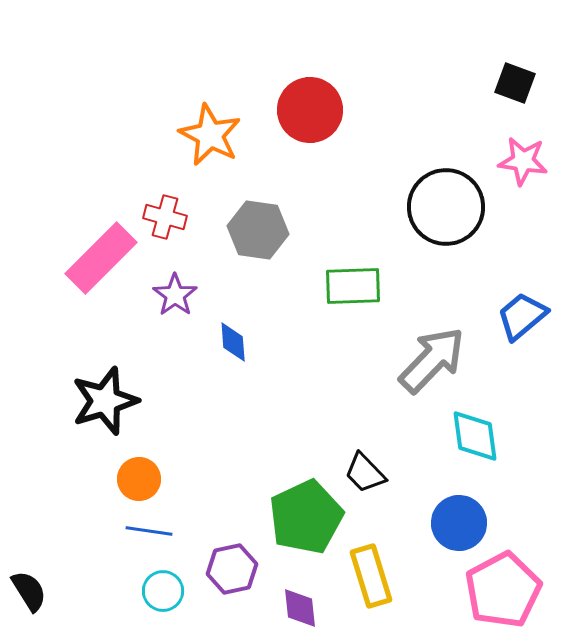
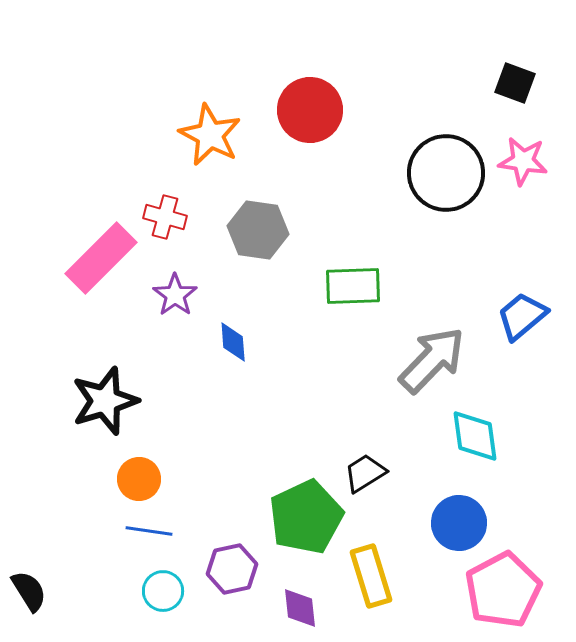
black circle: moved 34 px up
black trapezoid: rotated 102 degrees clockwise
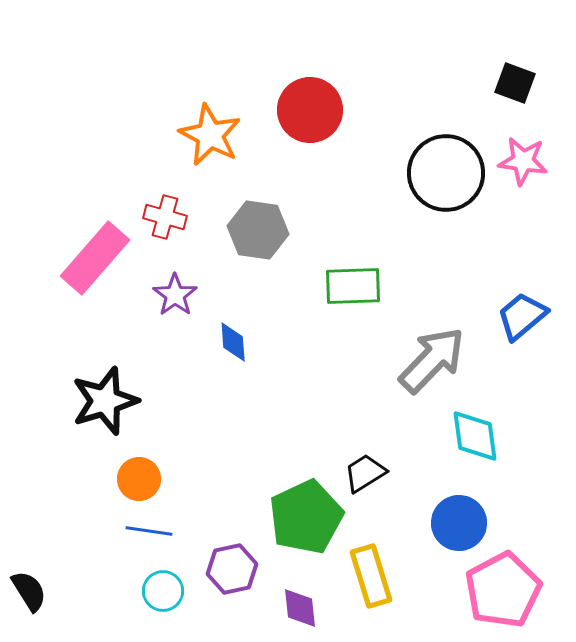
pink rectangle: moved 6 px left; rotated 4 degrees counterclockwise
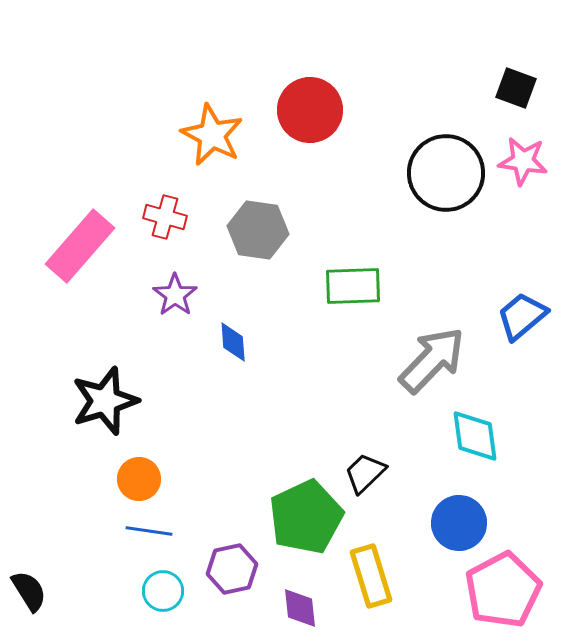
black square: moved 1 px right, 5 px down
orange star: moved 2 px right
pink rectangle: moved 15 px left, 12 px up
black trapezoid: rotated 12 degrees counterclockwise
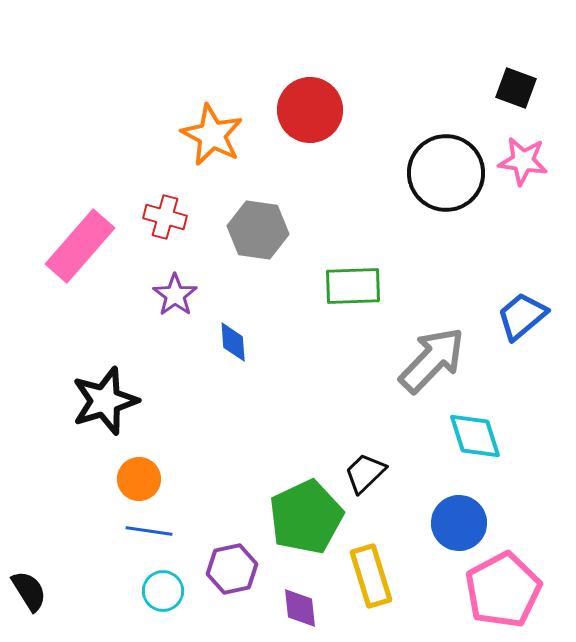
cyan diamond: rotated 10 degrees counterclockwise
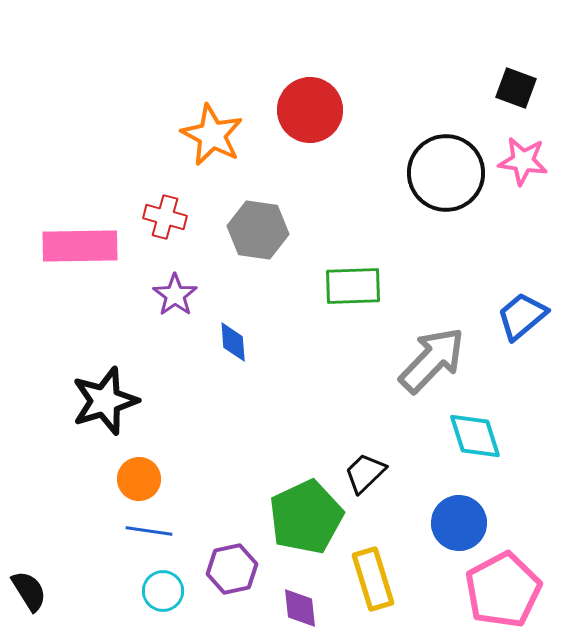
pink rectangle: rotated 48 degrees clockwise
yellow rectangle: moved 2 px right, 3 px down
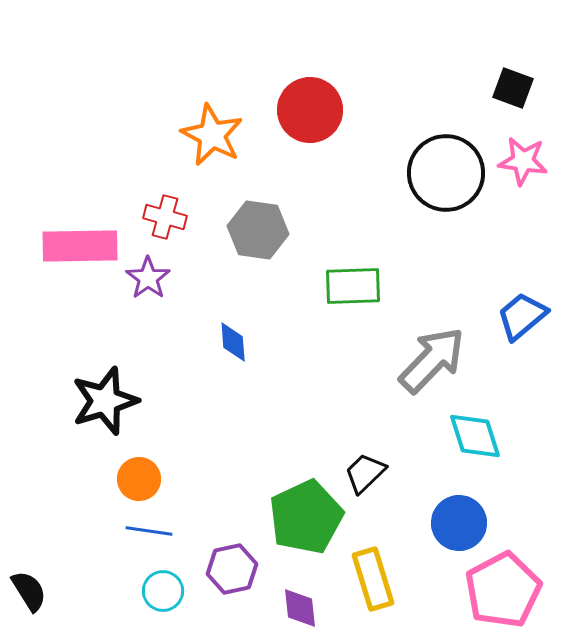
black square: moved 3 px left
purple star: moved 27 px left, 17 px up
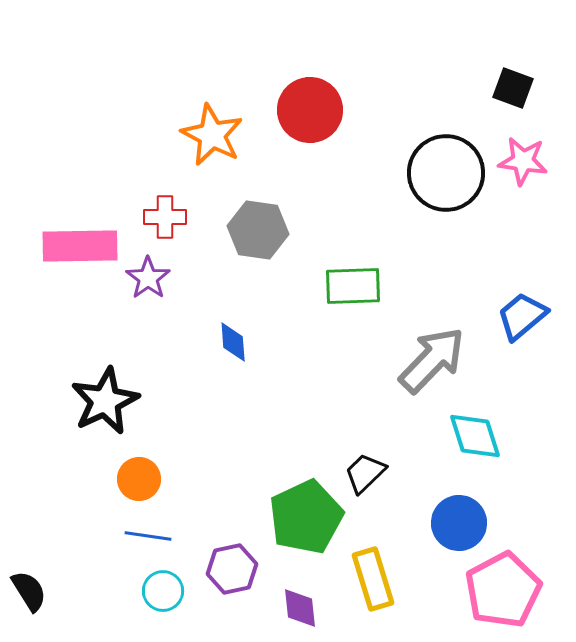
red cross: rotated 15 degrees counterclockwise
black star: rotated 8 degrees counterclockwise
blue line: moved 1 px left, 5 px down
